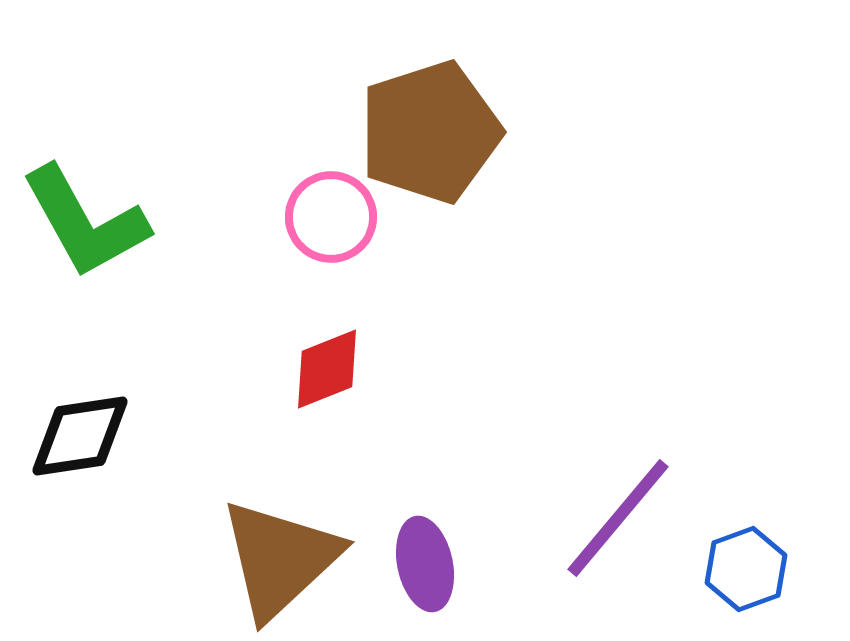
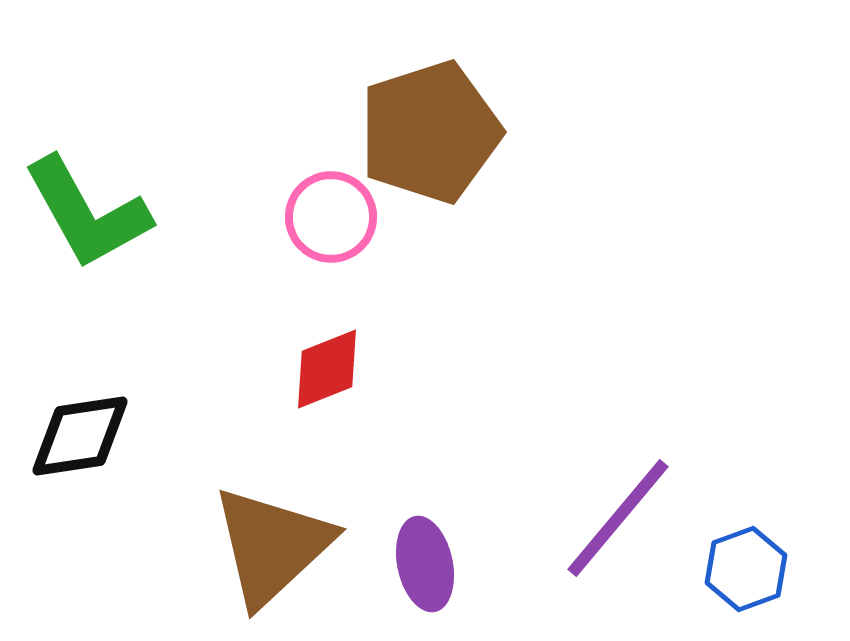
green L-shape: moved 2 px right, 9 px up
brown triangle: moved 8 px left, 13 px up
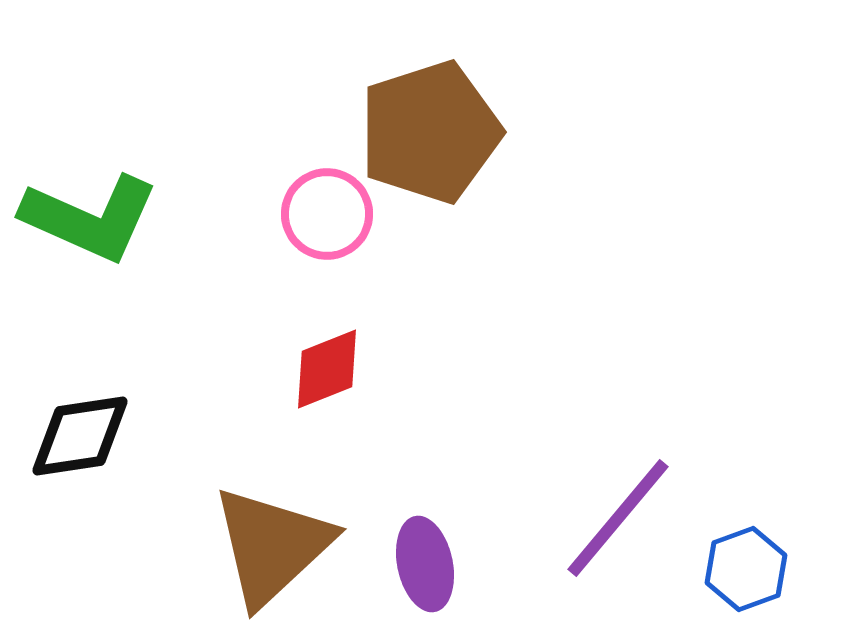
green L-shape: moved 3 px right, 5 px down; rotated 37 degrees counterclockwise
pink circle: moved 4 px left, 3 px up
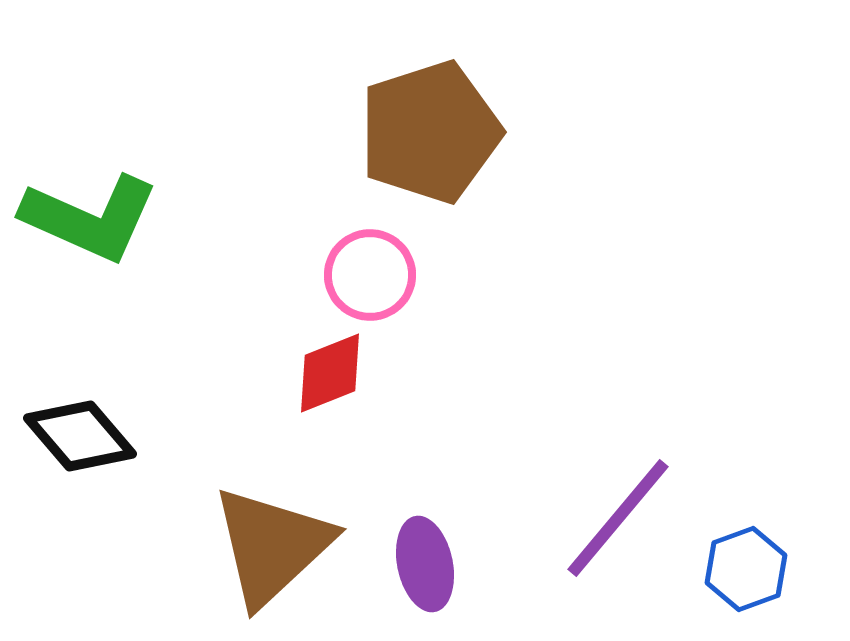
pink circle: moved 43 px right, 61 px down
red diamond: moved 3 px right, 4 px down
black diamond: rotated 58 degrees clockwise
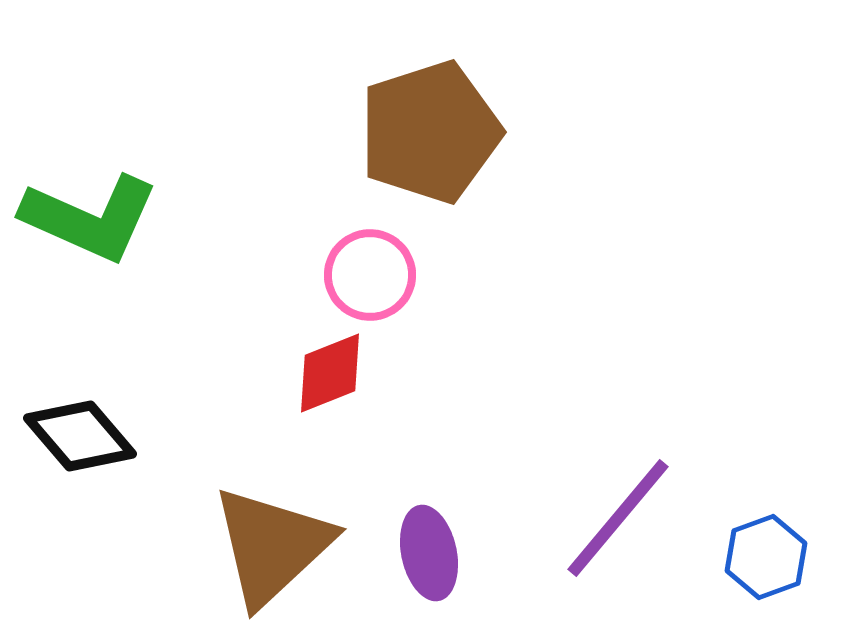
purple ellipse: moved 4 px right, 11 px up
blue hexagon: moved 20 px right, 12 px up
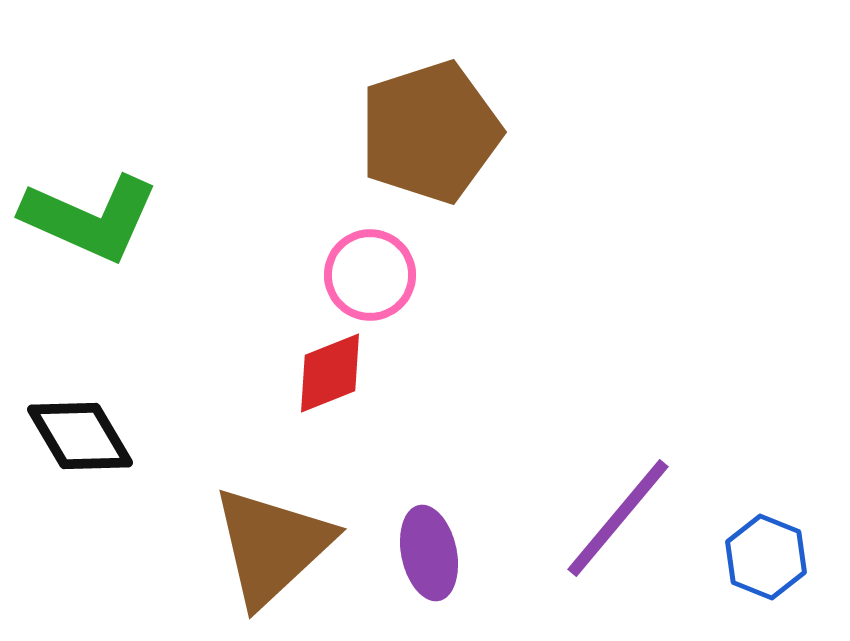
black diamond: rotated 10 degrees clockwise
blue hexagon: rotated 18 degrees counterclockwise
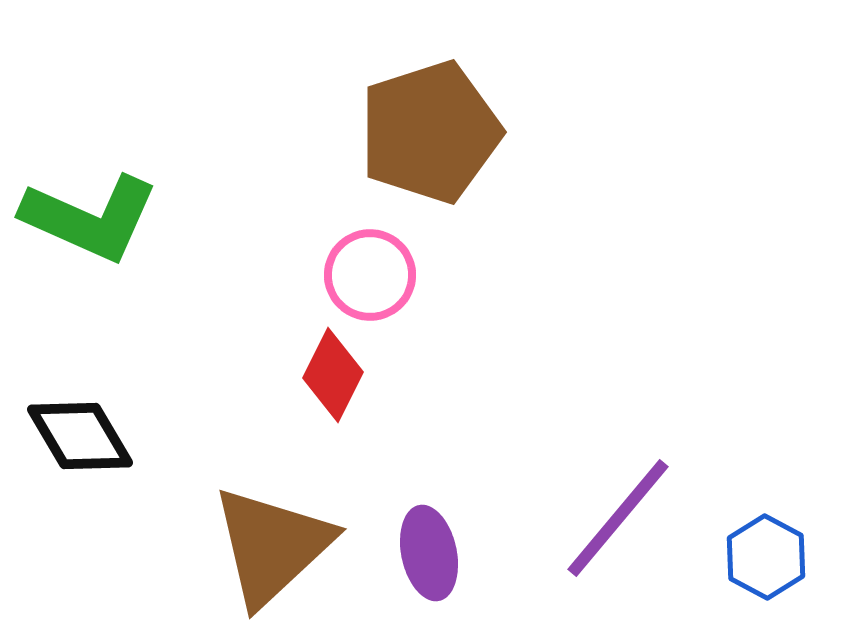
red diamond: moved 3 px right, 2 px down; rotated 42 degrees counterclockwise
blue hexagon: rotated 6 degrees clockwise
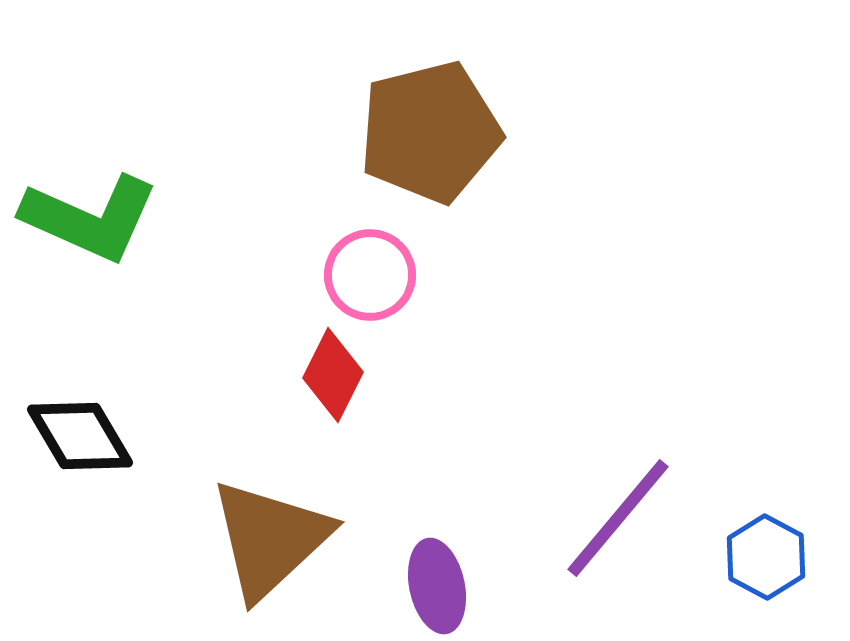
brown pentagon: rotated 4 degrees clockwise
brown triangle: moved 2 px left, 7 px up
purple ellipse: moved 8 px right, 33 px down
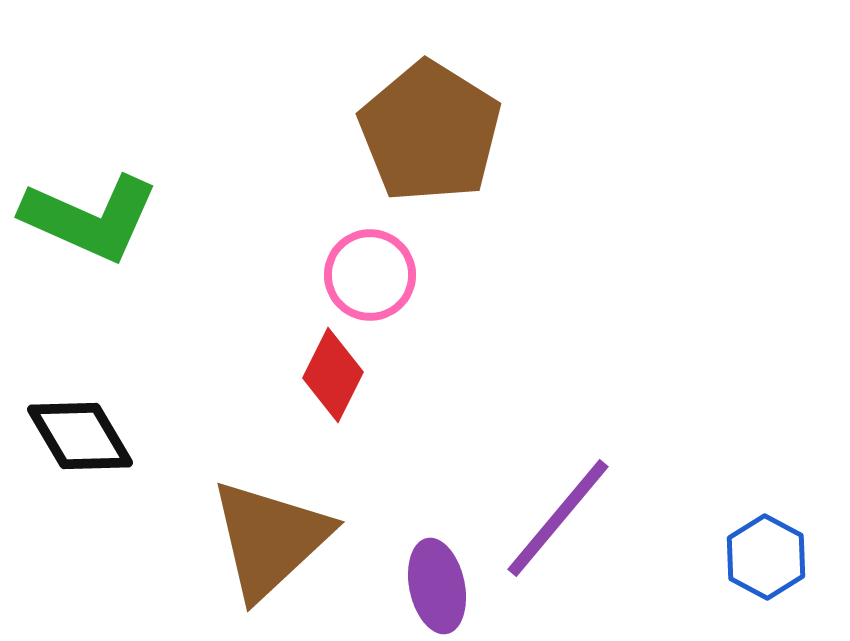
brown pentagon: rotated 26 degrees counterclockwise
purple line: moved 60 px left
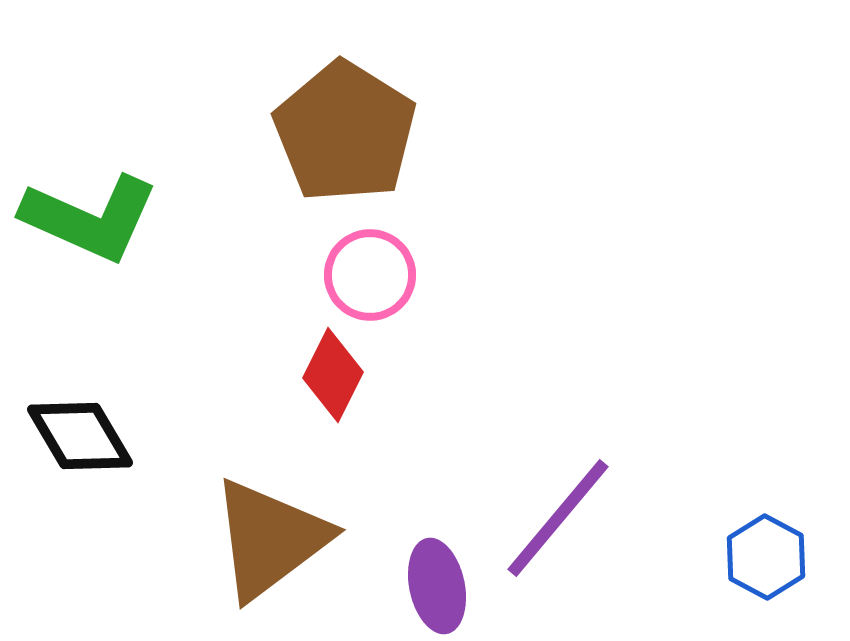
brown pentagon: moved 85 px left
brown triangle: rotated 6 degrees clockwise
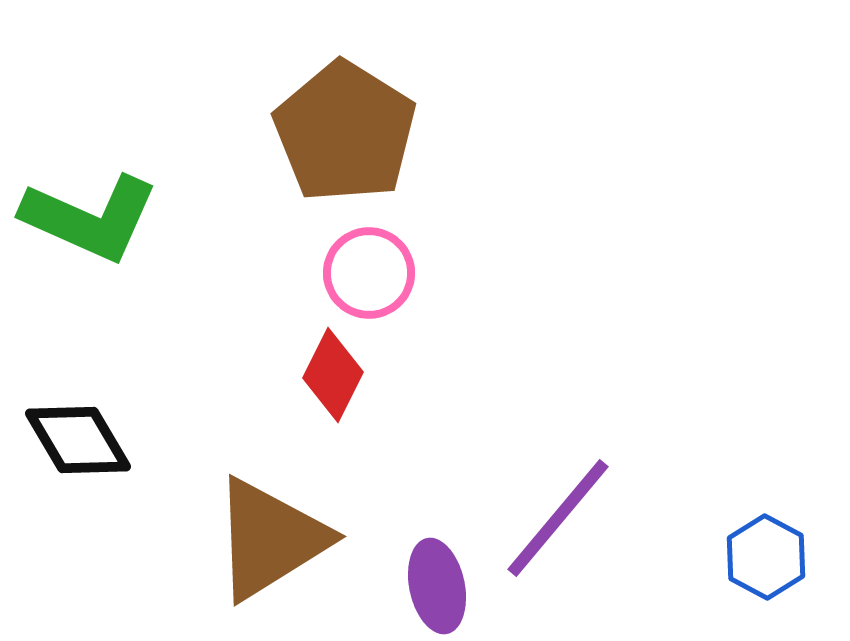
pink circle: moved 1 px left, 2 px up
black diamond: moved 2 px left, 4 px down
brown triangle: rotated 5 degrees clockwise
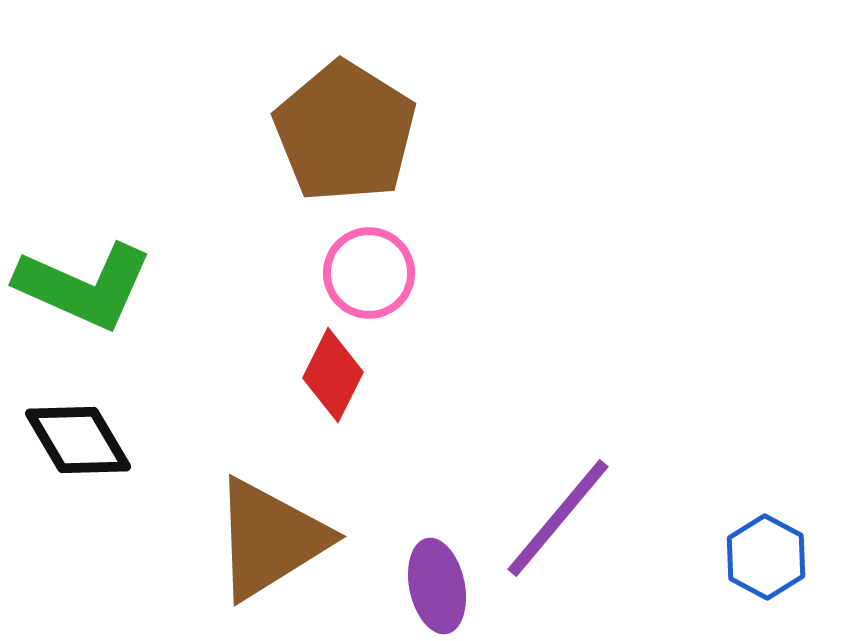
green L-shape: moved 6 px left, 68 px down
